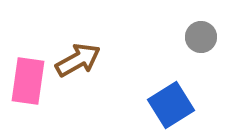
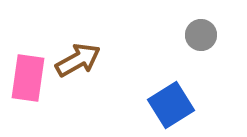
gray circle: moved 2 px up
pink rectangle: moved 3 px up
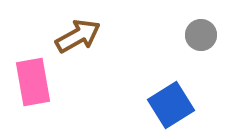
brown arrow: moved 24 px up
pink rectangle: moved 5 px right, 4 px down; rotated 18 degrees counterclockwise
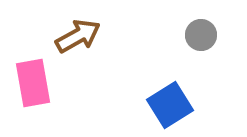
pink rectangle: moved 1 px down
blue square: moved 1 px left
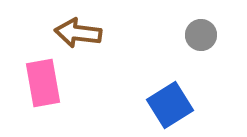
brown arrow: moved 3 px up; rotated 144 degrees counterclockwise
pink rectangle: moved 10 px right
